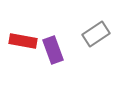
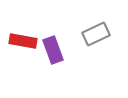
gray rectangle: rotated 8 degrees clockwise
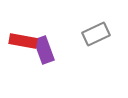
purple rectangle: moved 9 px left
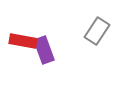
gray rectangle: moved 1 px right, 3 px up; rotated 32 degrees counterclockwise
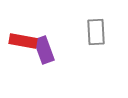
gray rectangle: moved 1 px left, 1 px down; rotated 36 degrees counterclockwise
